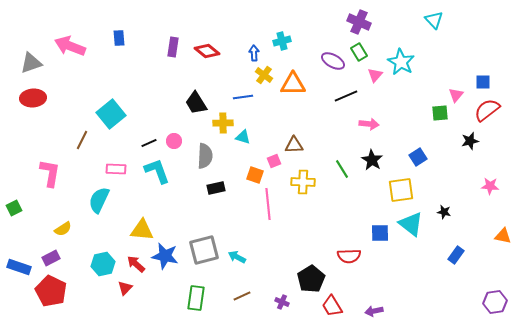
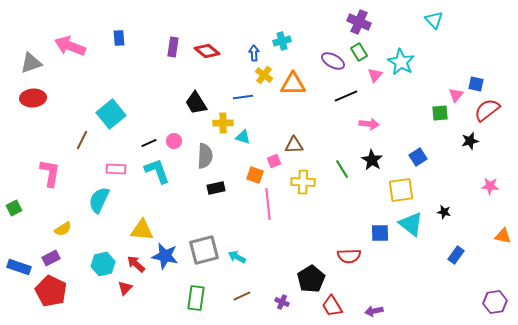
blue square at (483, 82): moved 7 px left, 2 px down; rotated 14 degrees clockwise
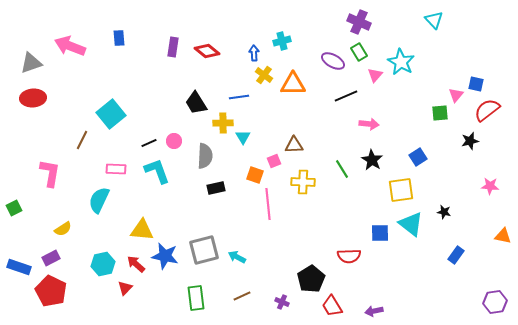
blue line at (243, 97): moved 4 px left
cyan triangle at (243, 137): rotated 42 degrees clockwise
green rectangle at (196, 298): rotated 15 degrees counterclockwise
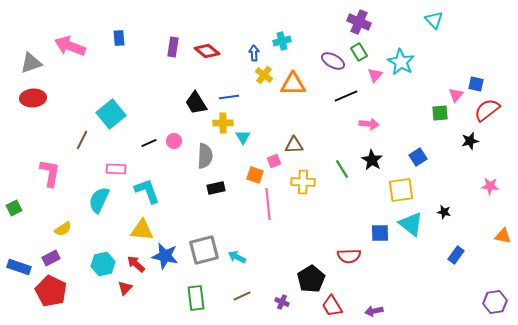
blue line at (239, 97): moved 10 px left
cyan L-shape at (157, 171): moved 10 px left, 20 px down
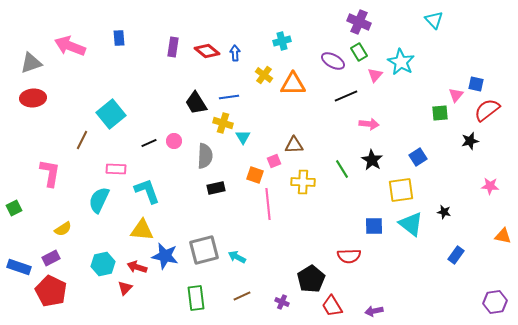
blue arrow at (254, 53): moved 19 px left
yellow cross at (223, 123): rotated 18 degrees clockwise
blue square at (380, 233): moved 6 px left, 7 px up
red arrow at (136, 264): moved 1 px right, 3 px down; rotated 24 degrees counterclockwise
